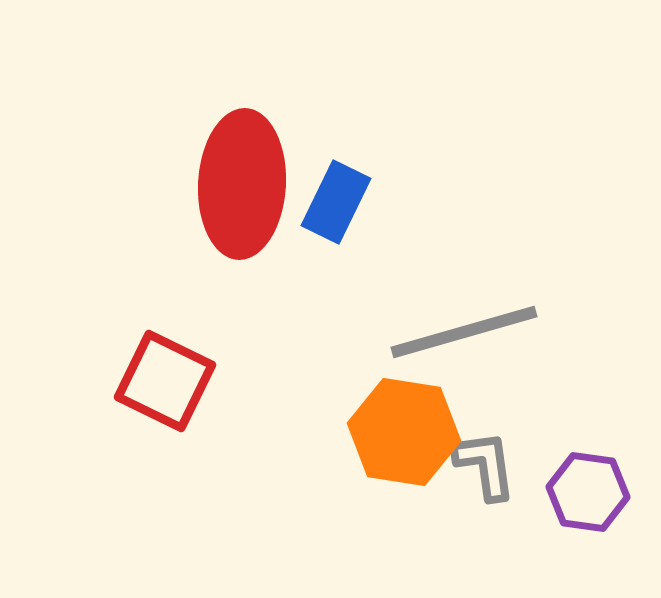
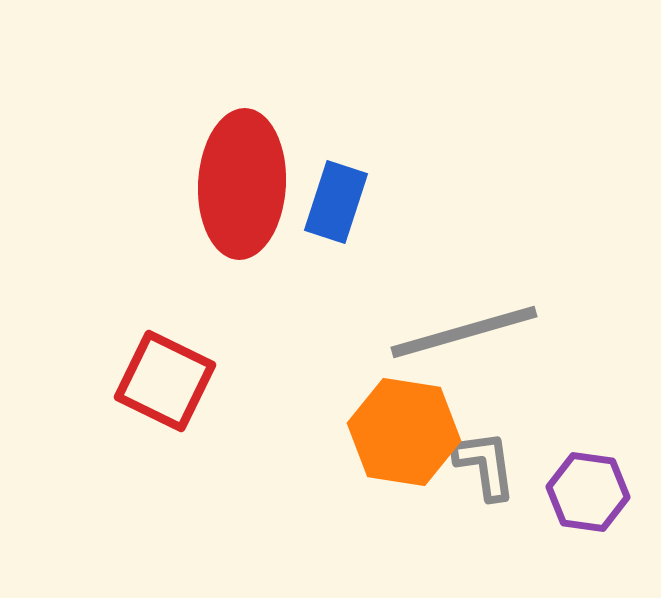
blue rectangle: rotated 8 degrees counterclockwise
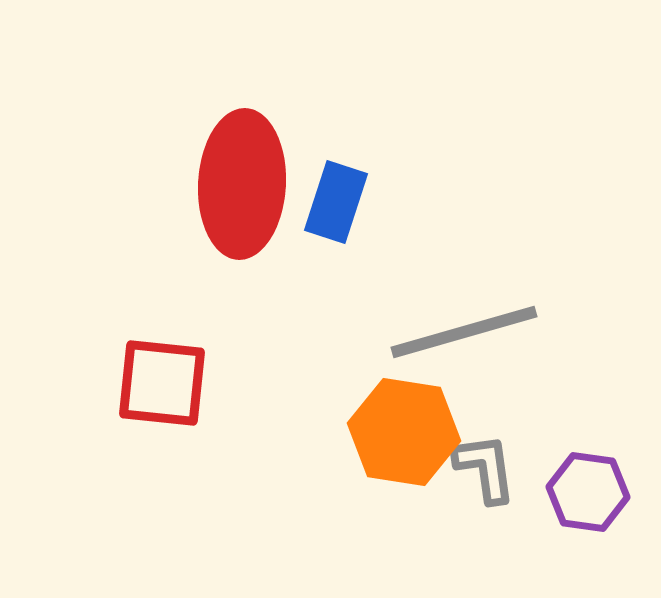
red square: moved 3 px left, 2 px down; rotated 20 degrees counterclockwise
gray L-shape: moved 3 px down
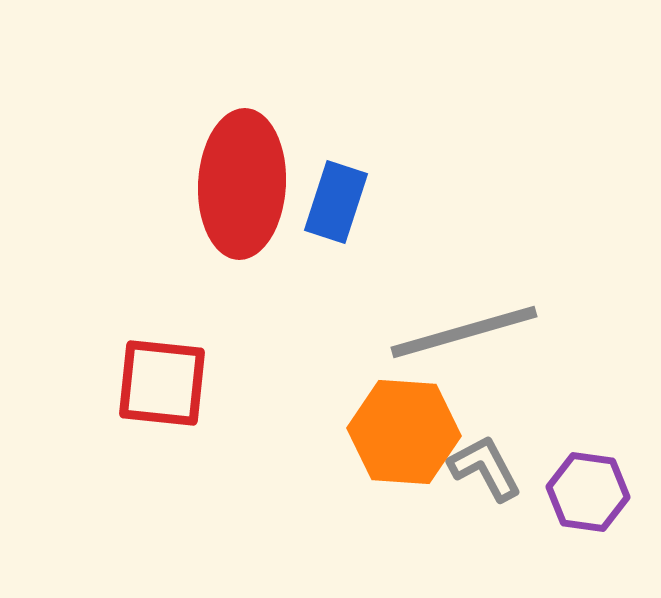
orange hexagon: rotated 5 degrees counterclockwise
gray L-shape: rotated 20 degrees counterclockwise
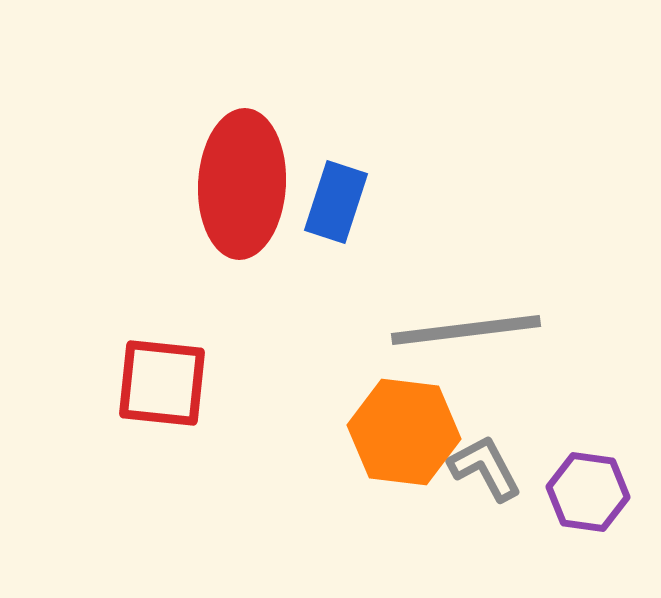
gray line: moved 2 px right, 2 px up; rotated 9 degrees clockwise
orange hexagon: rotated 3 degrees clockwise
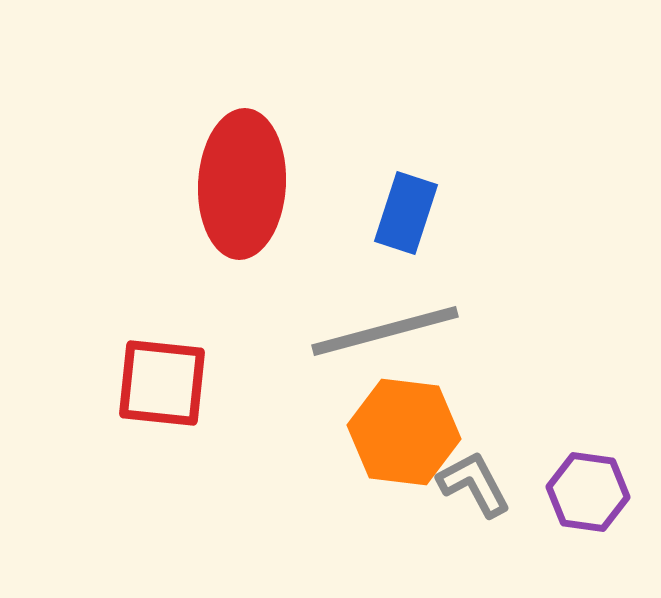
blue rectangle: moved 70 px right, 11 px down
gray line: moved 81 px left, 1 px down; rotated 8 degrees counterclockwise
gray L-shape: moved 11 px left, 16 px down
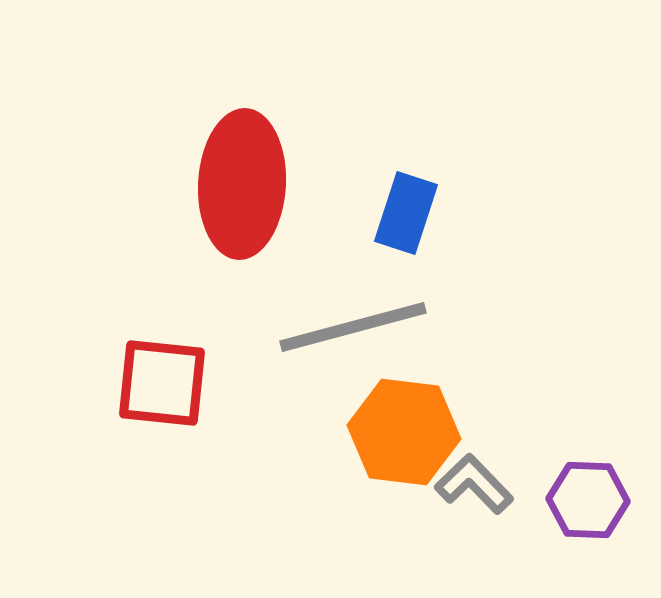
gray line: moved 32 px left, 4 px up
gray L-shape: rotated 16 degrees counterclockwise
purple hexagon: moved 8 px down; rotated 6 degrees counterclockwise
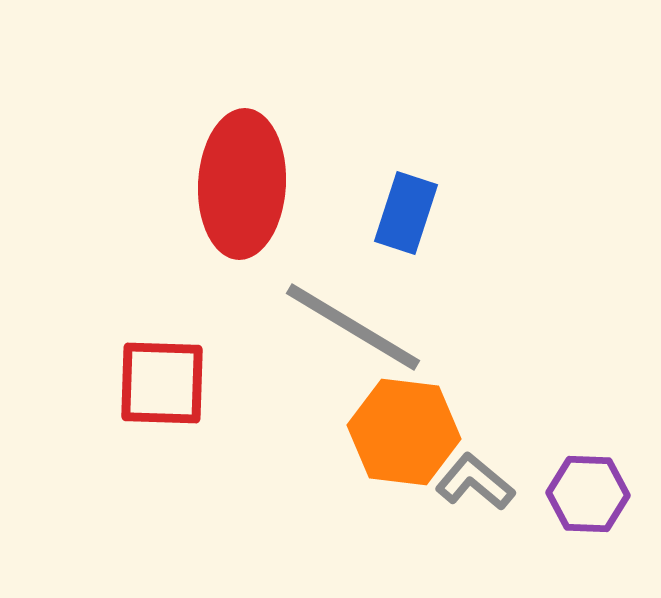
gray line: rotated 46 degrees clockwise
red square: rotated 4 degrees counterclockwise
gray L-shape: moved 1 px right, 2 px up; rotated 6 degrees counterclockwise
purple hexagon: moved 6 px up
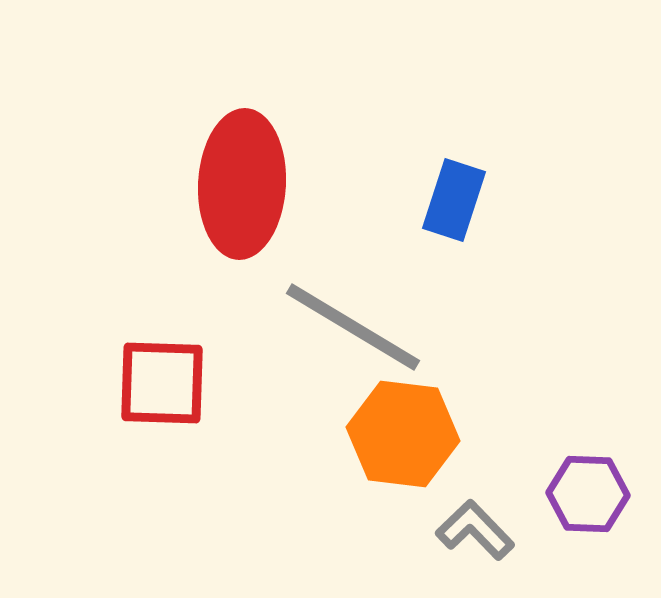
blue rectangle: moved 48 px right, 13 px up
orange hexagon: moved 1 px left, 2 px down
gray L-shape: moved 48 px down; rotated 6 degrees clockwise
